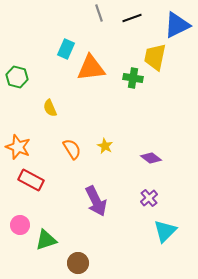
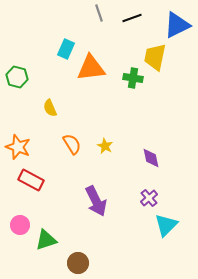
orange semicircle: moved 5 px up
purple diamond: rotated 40 degrees clockwise
cyan triangle: moved 1 px right, 6 px up
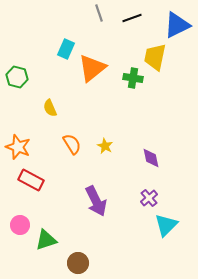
orange triangle: moved 1 px right; rotated 32 degrees counterclockwise
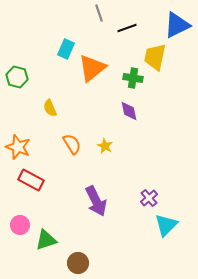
black line: moved 5 px left, 10 px down
purple diamond: moved 22 px left, 47 px up
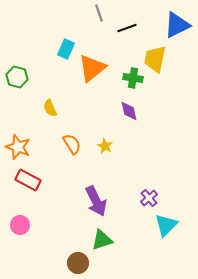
yellow trapezoid: moved 2 px down
red rectangle: moved 3 px left
green triangle: moved 56 px right
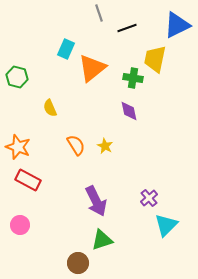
orange semicircle: moved 4 px right, 1 px down
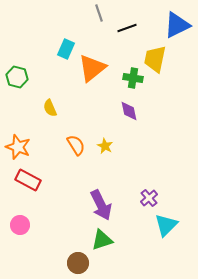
purple arrow: moved 5 px right, 4 px down
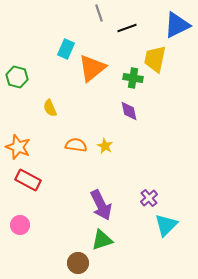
orange semicircle: rotated 50 degrees counterclockwise
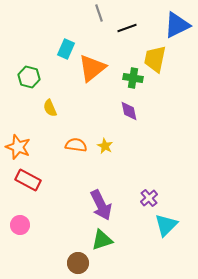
green hexagon: moved 12 px right
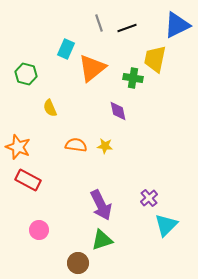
gray line: moved 10 px down
green hexagon: moved 3 px left, 3 px up
purple diamond: moved 11 px left
yellow star: rotated 21 degrees counterclockwise
pink circle: moved 19 px right, 5 px down
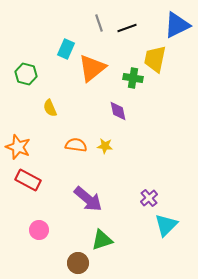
purple arrow: moved 13 px left, 6 px up; rotated 24 degrees counterclockwise
